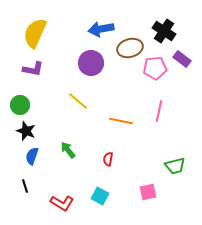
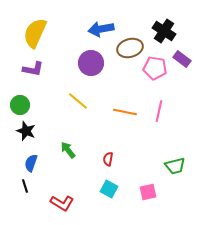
pink pentagon: rotated 15 degrees clockwise
orange line: moved 4 px right, 9 px up
blue semicircle: moved 1 px left, 7 px down
cyan square: moved 9 px right, 7 px up
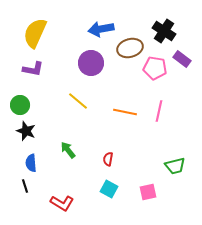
blue semicircle: rotated 24 degrees counterclockwise
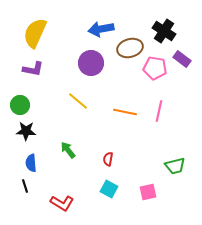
black star: rotated 18 degrees counterclockwise
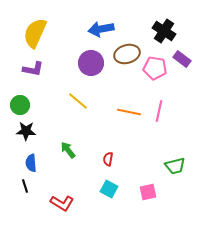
brown ellipse: moved 3 px left, 6 px down
orange line: moved 4 px right
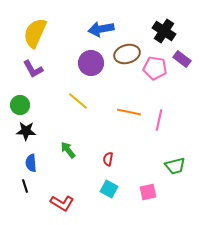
purple L-shape: rotated 50 degrees clockwise
pink line: moved 9 px down
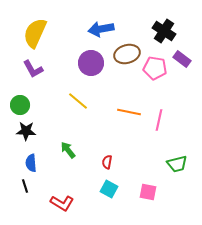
red semicircle: moved 1 px left, 3 px down
green trapezoid: moved 2 px right, 2 px up
pink square: rotated 24 degrees clockwise
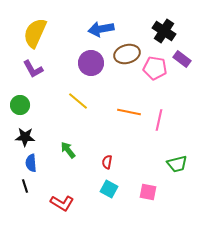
black star: moved 1 px left, 6 px down
